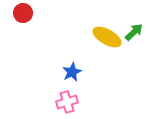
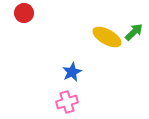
red circle: moved 1 px right
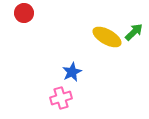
pink cross: moved 6 px left, 4 px up
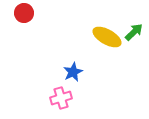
blue star: moved 1 px right
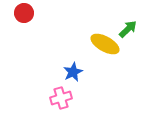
green arrow: moved 6 px left, 3 px up
yellow ellipse: moved 2 px left, 7 px down
